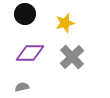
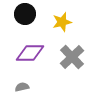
yellow star: moved 3 px left, 1 px up
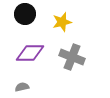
gray cross: rotated 25 degrees counterclockwise
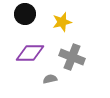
gray semicircle: moved 28 px right, 8 px up
